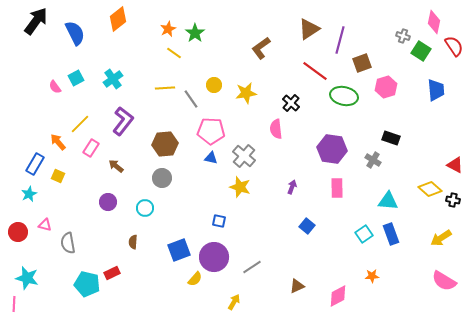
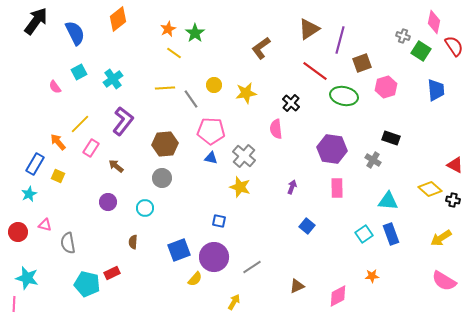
cyan square at (76, 78): moved 3 px right, 6 px up
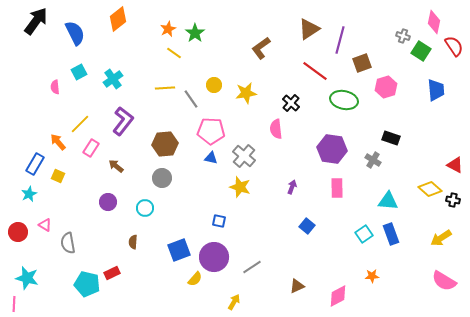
pink semicircle at (55, 87): rotated 32 degrees clockwise
green ellipse at (344, 96): moved 4 px down
pink triangle at (45, 225): rotated 16 degrees clockwise
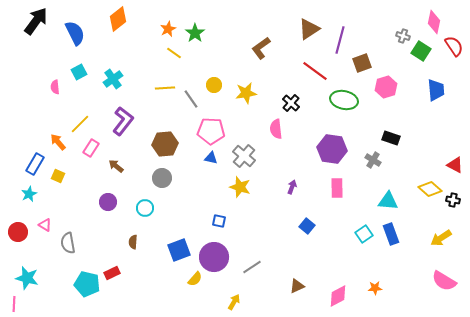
orange star at (372, 276): moved 3 px right, 12 px down
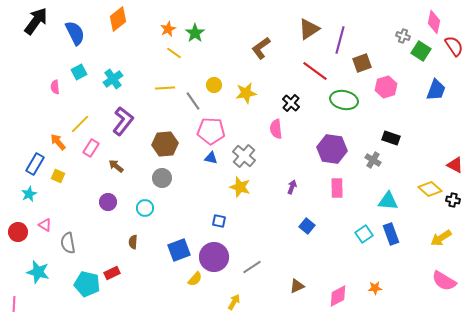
blue trapezoid at (436, 90): rotated 25 degrees clockwise
gray line at (191, 99): moved 2 px right, 2 px down
cyan star at (27, 278): moved 11 px right, 6 px up
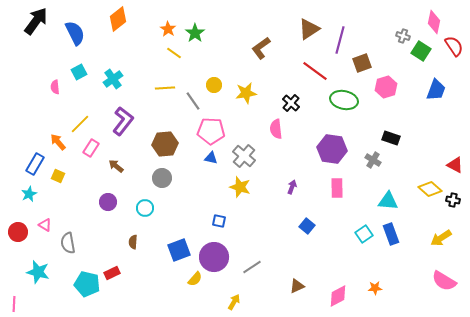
orange star at (168, 29): rotated 14 degrees counterclockwise
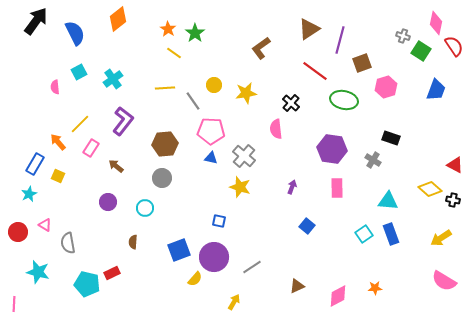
pink diamond at (434, 22): moved 2 px right, 1 px down
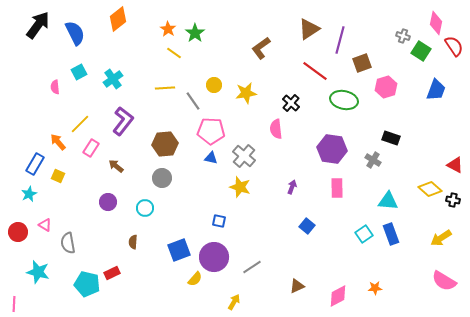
black arrow at (36, 21): moved 2 px right, 4 px down
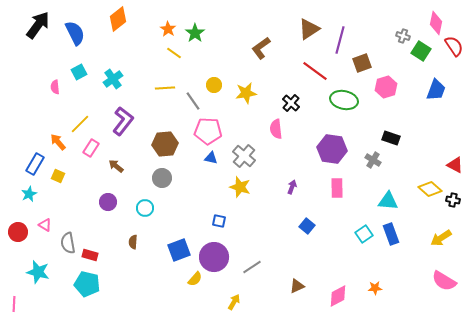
pink pentagon at (211, 131): moved 3 px left
red rectangle at (112, 273): moved 22 px left, 18 px up; rotated 42 degrees clockwise
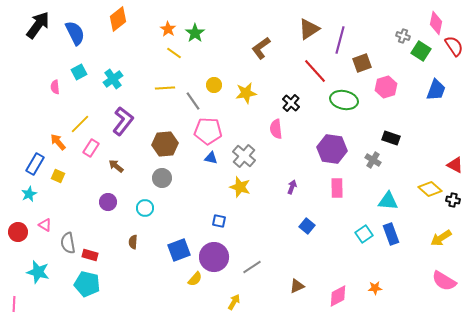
red line at (315, 71): rotated 12 degrees clockwise
